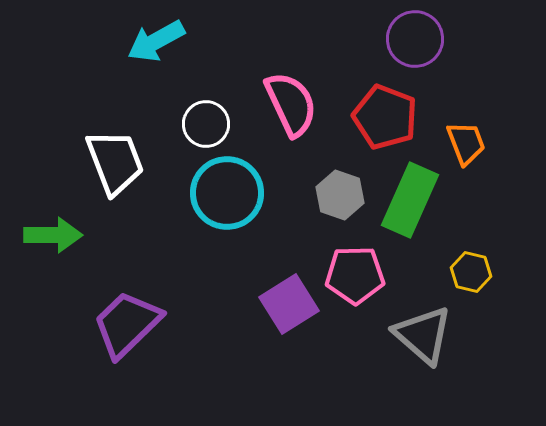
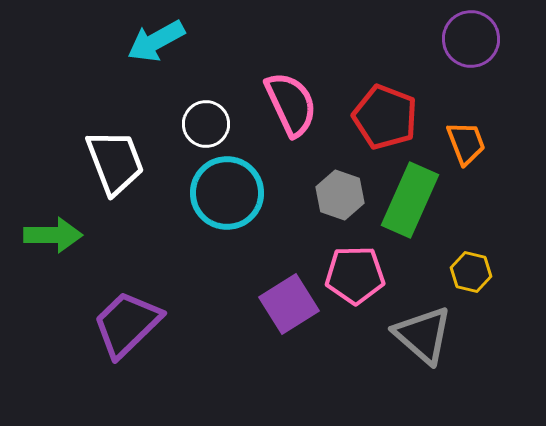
purple circle: moved 56 px right
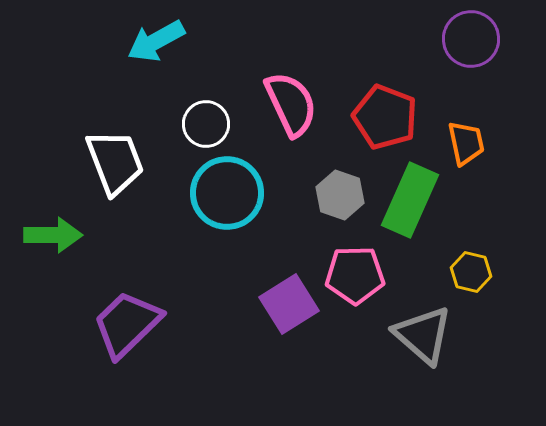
orange trapezoid: rotated 9 degrees clockwise
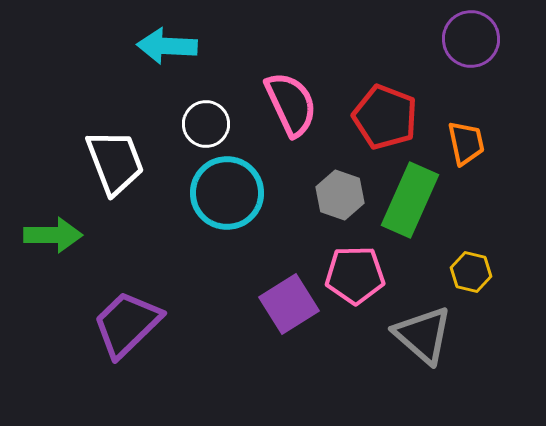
cyan arrow: moved 11 px right, 5 px down; rotated 32 degrees clockwise
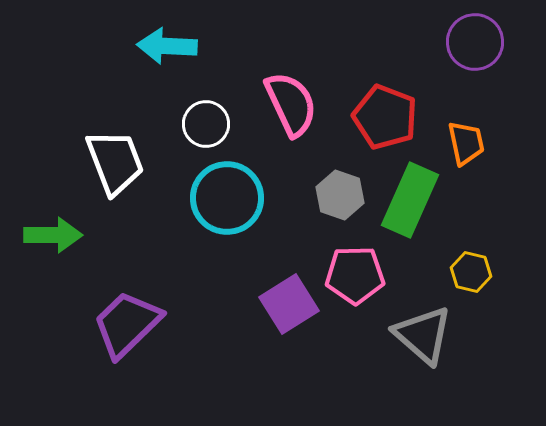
purple circle: moved 4 px right, 3 px down
cyan circle: moved 5 px down
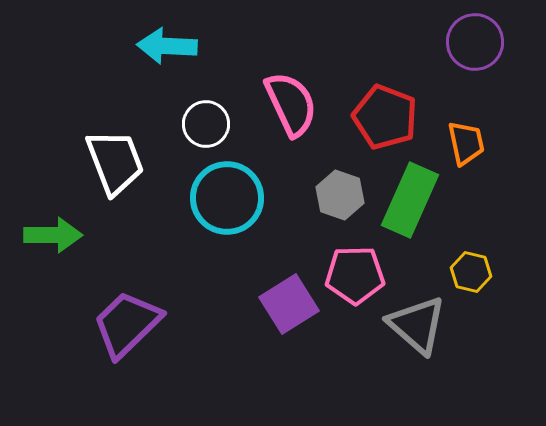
gray triangle: moved 6 px left, 10 px up
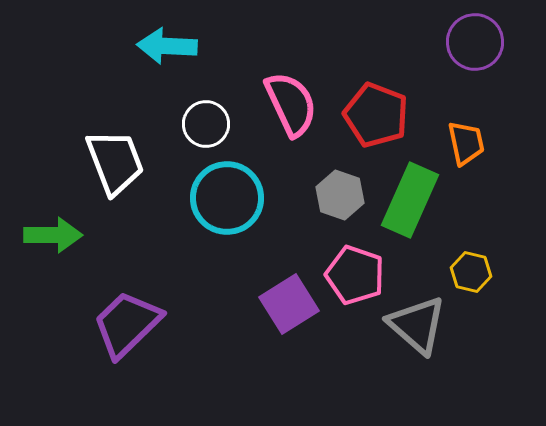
red pentagon: moved 9 px left, 2 px up
pink pentagon: rotated 20 degrees clockwise
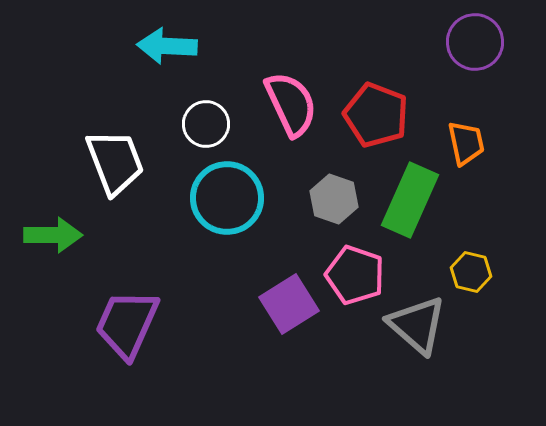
gray hexagon: moved 6 px left, 4 px down
purple trapezoid: rotated 22 degrees counterclockwise
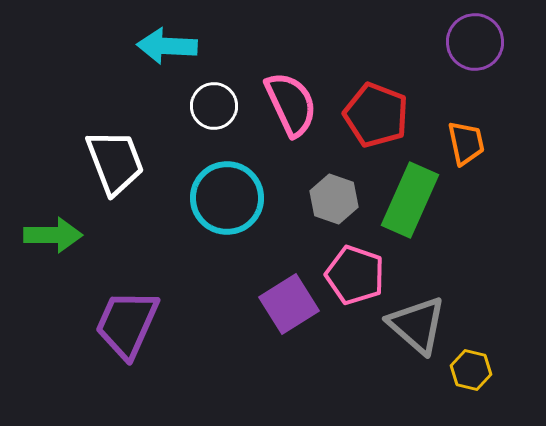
white circle: moved 8 px right, 18 px up
yellow hexagon: moved 98 px down
